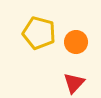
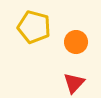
yellow pentagon: moved 5 px left, 6 px up
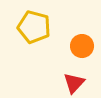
orange circle: moved 6 px right, 4 px down
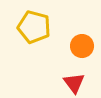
red triangle: rotated 20 degrees counterclockwise
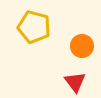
red triangle: moved 1 px right, 1 px up
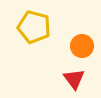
red triangle: moved 1 px left, 3 px up
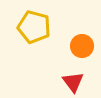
red triangle: moved 1 px left, 3 px down
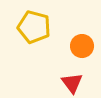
red triangle: moved 1 px left, 1 px down
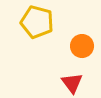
yellow pentagon: moved 3 px right, 5 px up
